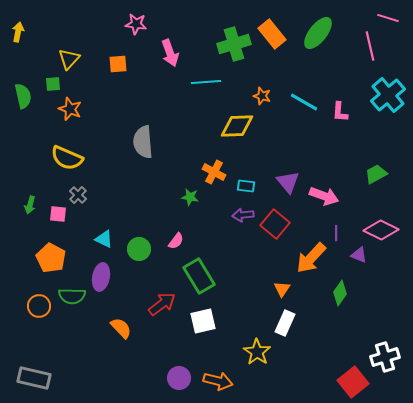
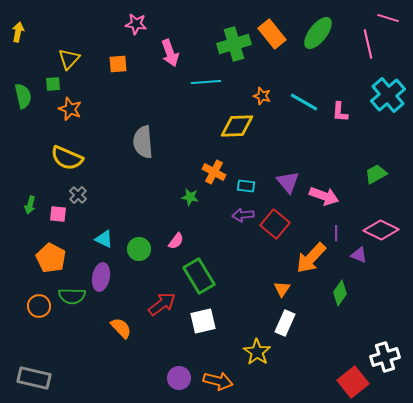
pink line at (370, 46): moved 2 px left, 2 px up
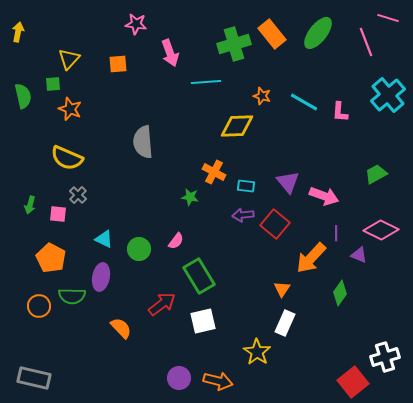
pink line at (368, 44): moved 2 px left, 2 px up; rotated 8 degrees counterclockwise
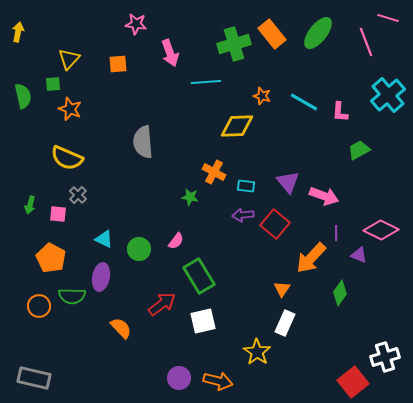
green trapezoid at (376, 174): moved 17 px left, 24 px up
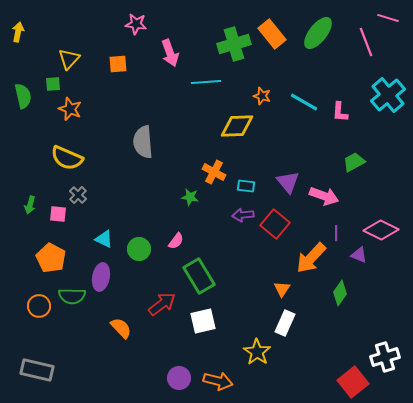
green trapezoid at (359, 150): moved 5 px left, 12 px down
gray rectangle at (34, 378): moved 3 px right, 8 px up
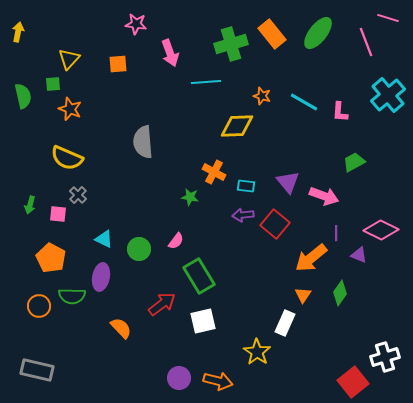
green cross at (234, 44): moved 3 px left
orange arrow at (311, 258): rotated 8 degrees clockwise
orange triangle at (282, 289): moved 21 px right, 6 px down
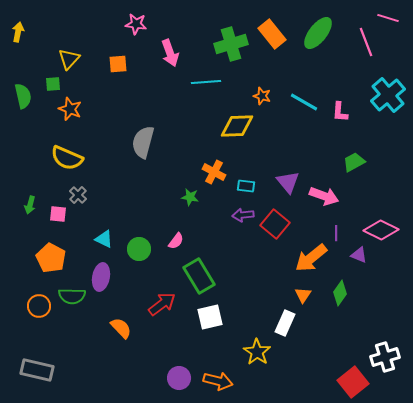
gray semicircle at (143, 142): rotated 20 degrees clockwise
white square at (203, 321): moved 7 px right, 4 px up
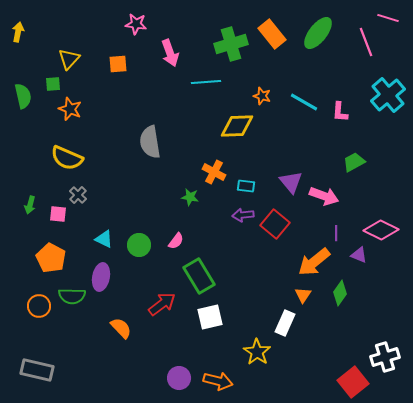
gray semicircle at (143, 142): moved 7 px right; rotated 24 degrees counterclockwise
purple triangle at (288, 182): moved 3 px right
green circle at (139, 249): moved 4 px up
orange arrow at (311, 258): moved 3 px right, 4 px down
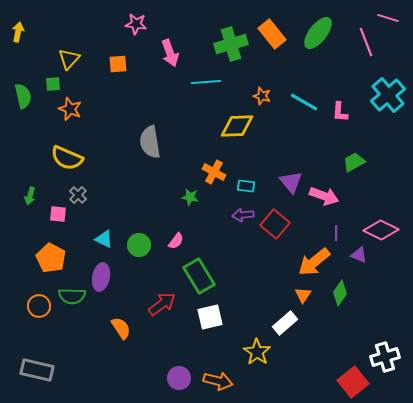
green arrow at (30, 205): moved 9 px up
white rectangle at (285, 323): rotated 25 degrees clockwise
orange semicircle at (121, 328): rotated 10 degrees clockwise
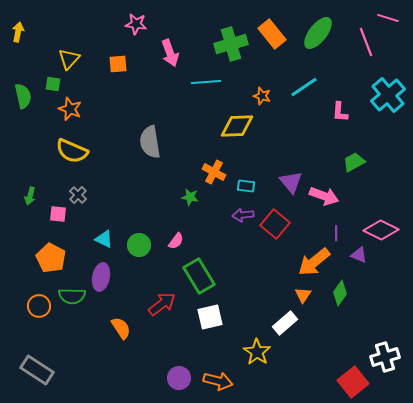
green square at (53, 84): rotated 14 degrees clockwise
cyan line at (304, 102): moved 15 px up; rotated 64 degrees counterclockwise
yellow semicircle at (67, 158): moved 5 px right, 7 px up
gray rectangle at (37, 370): rotated 20 degrees clockwise
